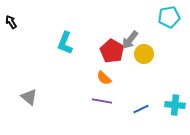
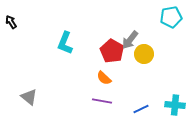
cyan pentagon: moved 2 px right
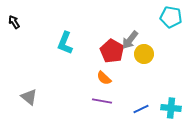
cyan pentagon: rotated 20 degrees clockwise
black arrow: moved 3 px right
cyan cross: moved 4 px left, 3 px down
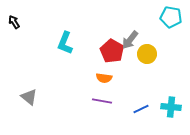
yellow circle: moved 3 px right
orange semicircle: rotated 35 degrees counterclockwise
cyan cross: moved 1 px up
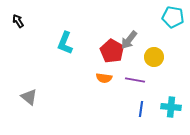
cyan pentagon: moved 2 px right
black arrow: moved 4 px right, 1 px up
gray arrow: moved 1 px left
yellow circle: moved 7 px right, 3 px down
purple line: moved 33 px right, 21 px up
blue line: rotated 56 degrees counterclockwise
